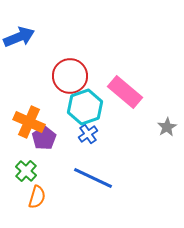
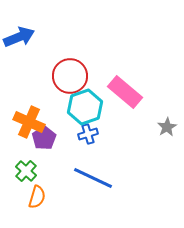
blue cross: rotated 18 degrees clockwise
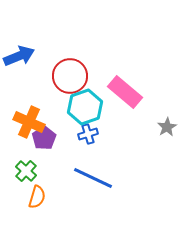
blue arrow: moved 19 px down
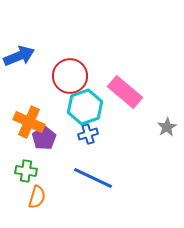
green cross: rotated 35 degrees counterclockwise
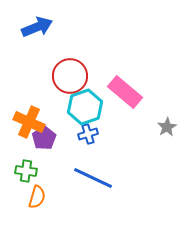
blue arrow: moved 18 px right, 29 px up
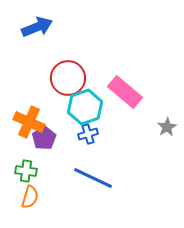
red circle: moved 2 px left, 2 px down
orange semicircle: moved 7 px left
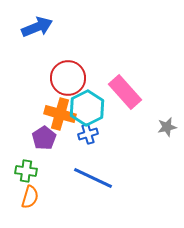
pink rectangle: rotated 8 degrees clockwise
cyan hexagon: moved 2 px right, 1 px down; rotated 8 degrees counterclockwise
orange cross: moved 31 px right, 8 px up; rotated 8 degrees counterclockwise
gray star: rotated 18 degrees clockwise
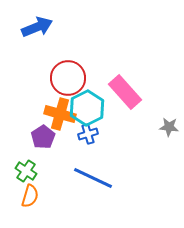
gray star: moved 2 px right; rotated 18 degrees clockwise
purple pentagon: moved 1 px left, 1 px up
green cross: rotated 25 degrees clockwise
orange semicircle: moved 1 px up
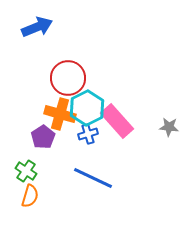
pink rectangle: moved 8 px left, 29 px down
